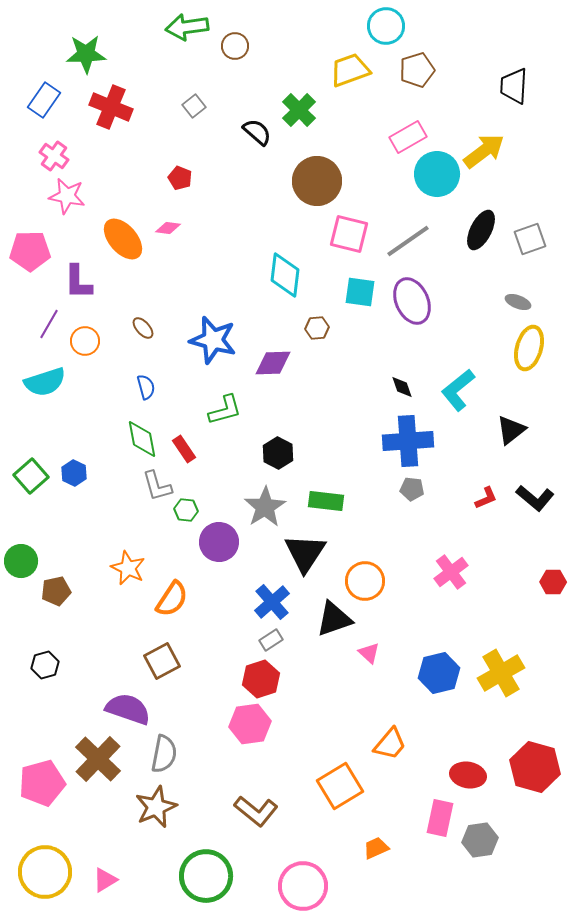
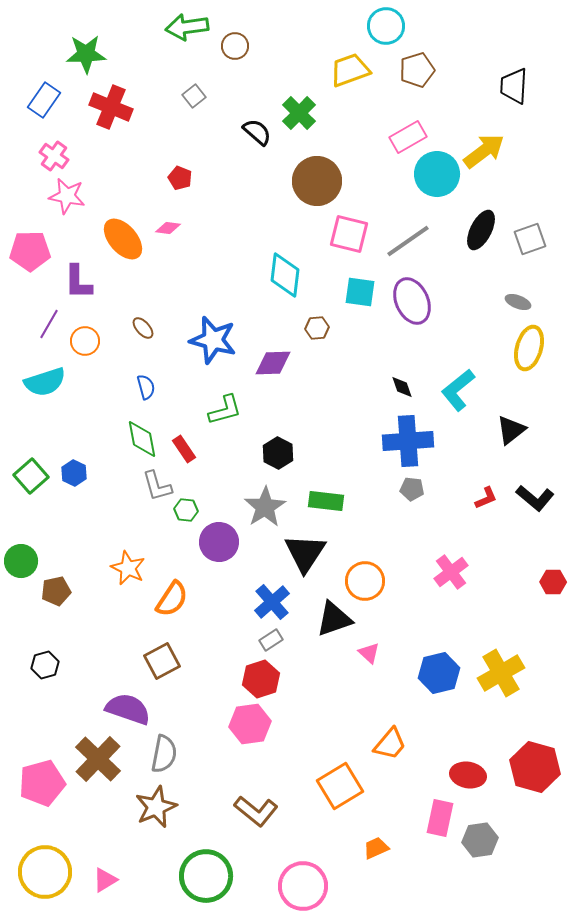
gray square at (194, 106): moved 10 px up
green cross at (299, 110): moved 3 px down
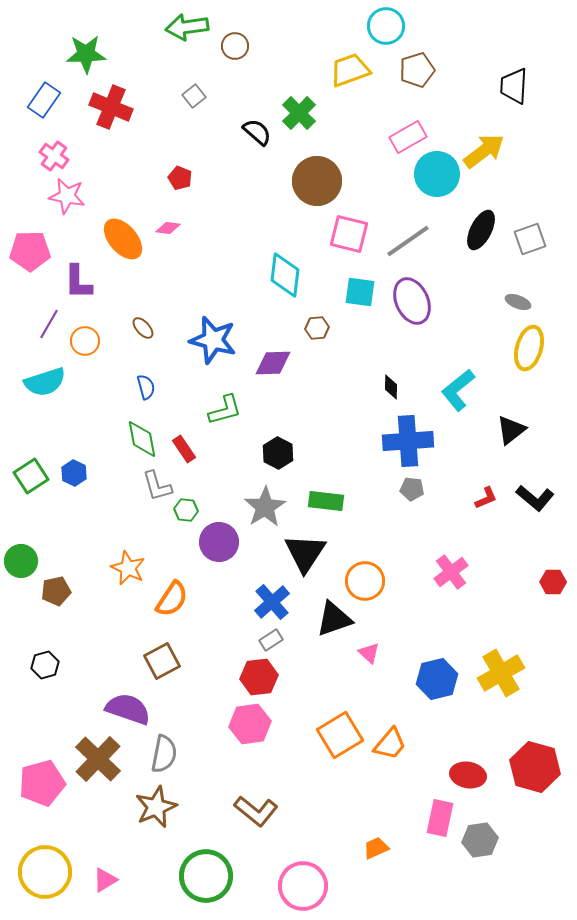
black diamond at (402, 387): moved 11 px left; rotated 20 degrees clockwise
green square at (31, 476): rotated 8 degrees clockwise
blue hexagon at (439, 673): moved 2 px left, 6 px down
red hexagon at (261, 679): moved 2 px left, 2 px up; rotated 12 degrees clockwise
orange square at (340, 786): moved 51 px up
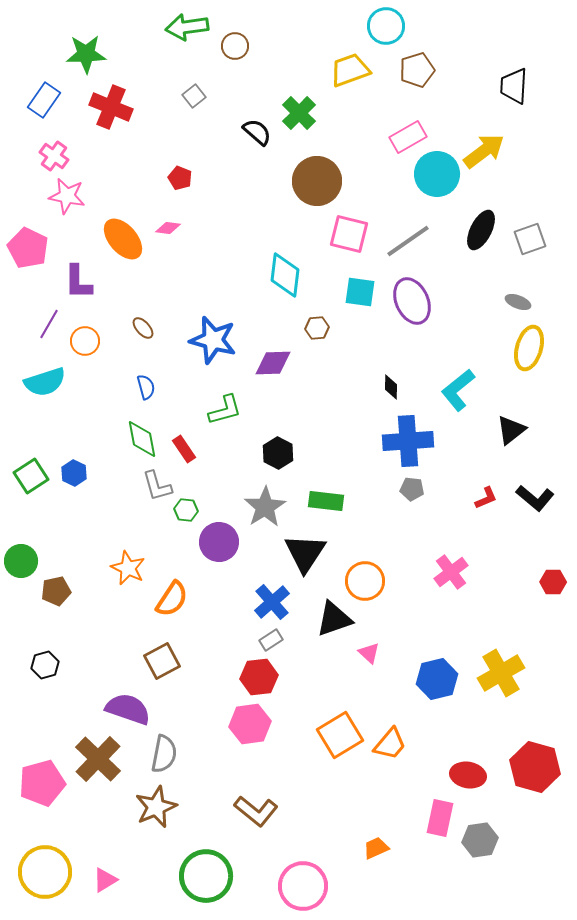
pink pentagon at (30, 251): moved 2 px left, 3 px up; rotated 27 degrees clockwise
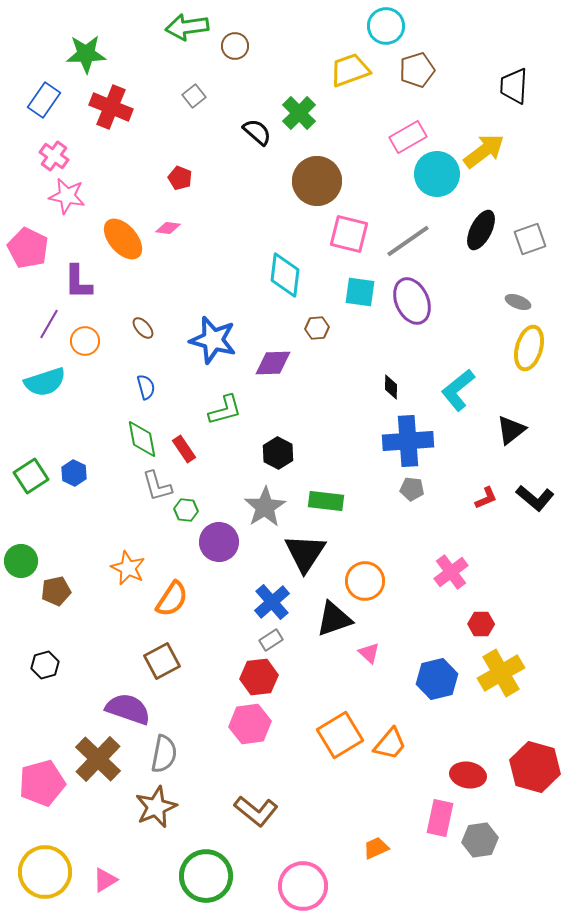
red hexagon at (553, 582): moved 72 px left, 42 px down
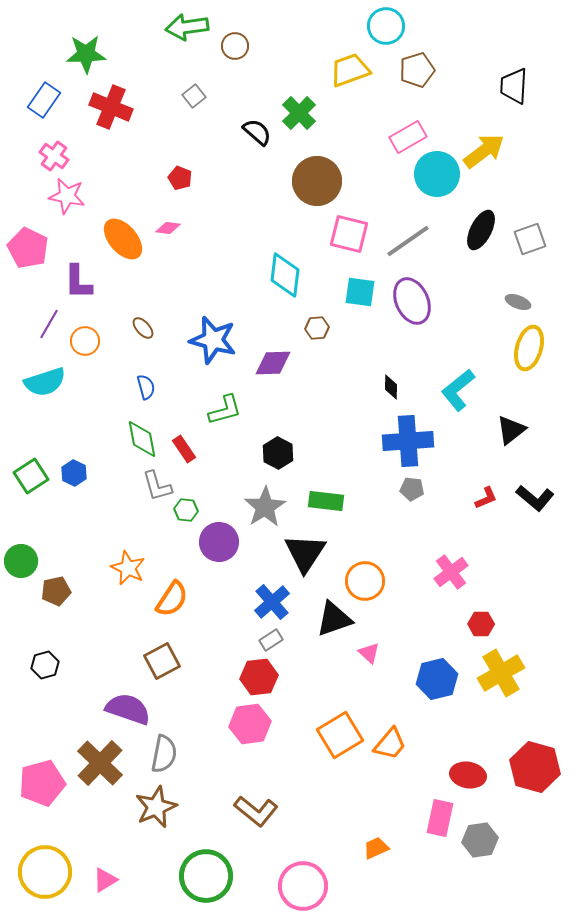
brown cross at (98, 759): moved 2 px right, 4 px down
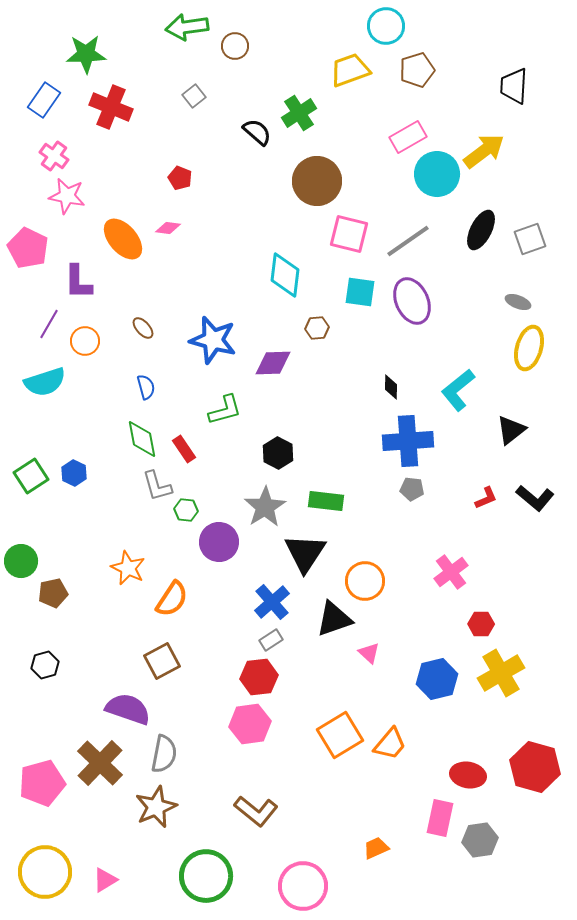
green cross at (299, 113): rotated 12 degrees clockwise
brown pentagon at (56, 591): moved 3 px left, 2 px down
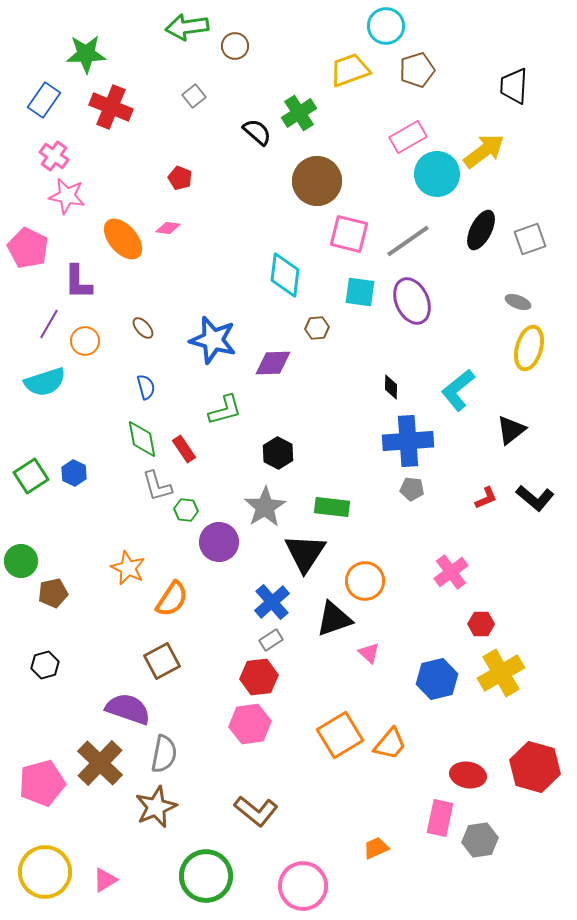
green rectangle at (326, 501): moved 6 px right, 6 px down
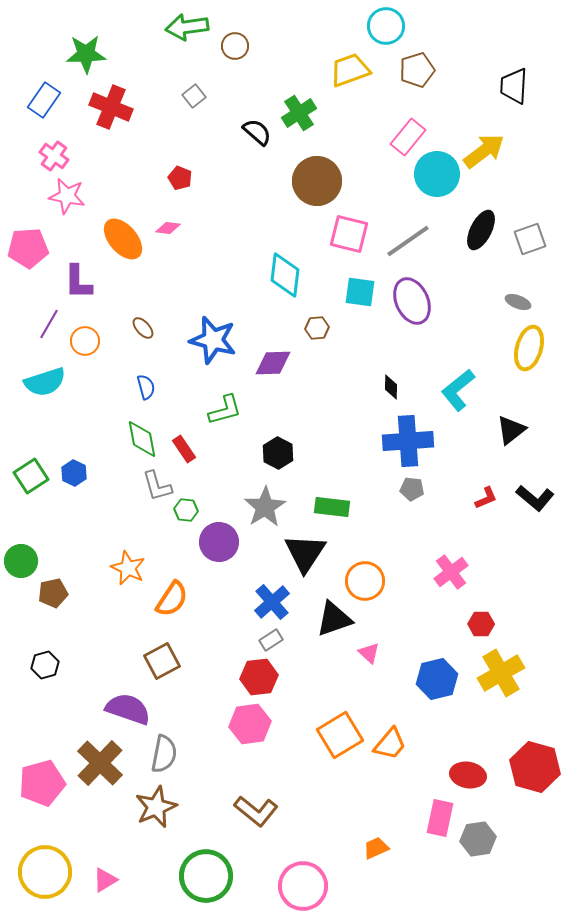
pink rectangle at (408, 137): rotated 21 degrees counterclockwise
pink pentagon at (28, 248): rotated 30 degrees counterclockwise
gray hexagon at (480, 840): moved 2 px left, 1 px up
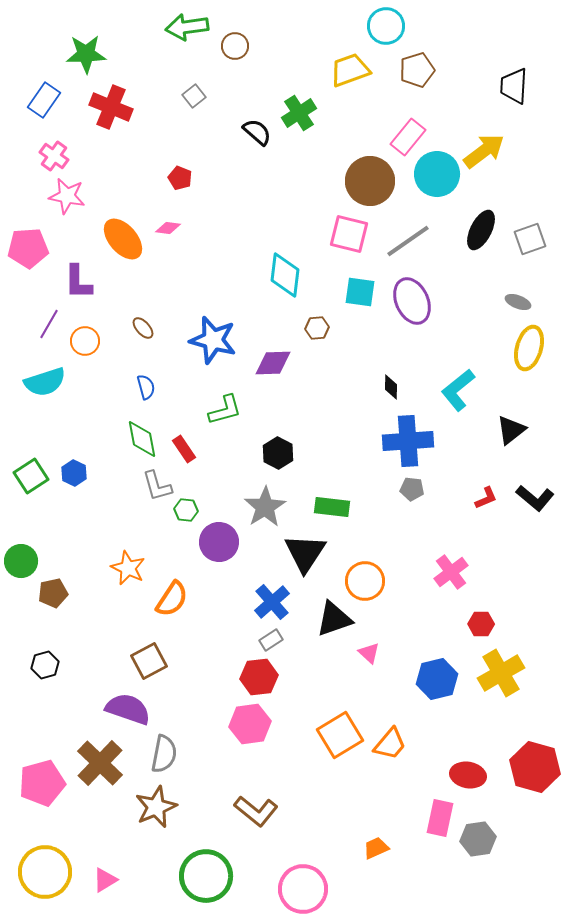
brown circle at (317, 181): moved 53 px right
brown square at (162, 661): moved 13 px left
pink circle at (303, 886): moved 3 px down
